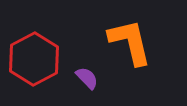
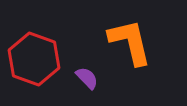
red hexagon: rotated 12 degrees counterclockwise
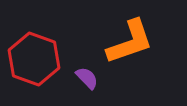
orange L-shape: rotated 84 degrees clockwise
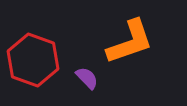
red hexagon: moved 1 px left, 1 px down
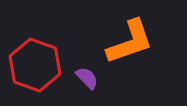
red hexagon: moved 2 px right, 5 px down
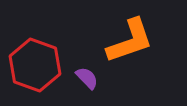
orange L-shape: moved 1 px up
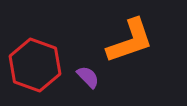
purple semicircle: moved 1 px right, 1 px up
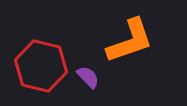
red hexagon: moved 6 px right, 1 px down; rotated 6 degrees counterclockwise
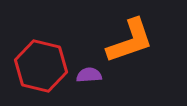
purple semicircle: moved 1 px right, 2 px up; rotated 50 degrees counterclockwise
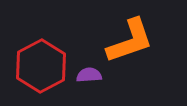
red hexagon: rotated 18 degrees clockwise
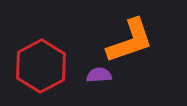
purple semicircle: moved 10 px right
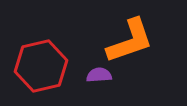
red hexagon: rotated 15 degrees clockwise
